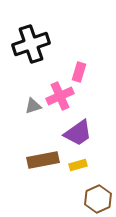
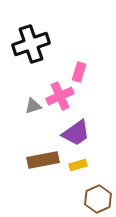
purple trapezoid: moved 2 px left
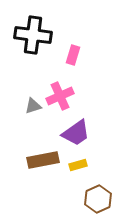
black cross: moved 2 px right, 9 px up; rotated 27 degrees clockwise
pink rectangle: moved 6 px left, 17 px up
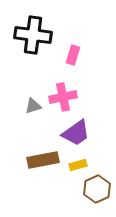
pink cross: moved 3 px right, 1 px down; rotated 12 degrees clockwise
brown hexagon: moved 1 px left, 10 px up
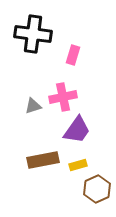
black cross: moved 1 px up
purple trapezoid: moved 1 px right, 3 px up; rotated 20 degrees counterclockwise
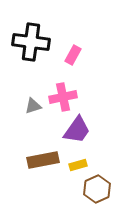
black cross: moved 2 px left, 8 px down
pink rectangle: rotated 12 degrees clockwise
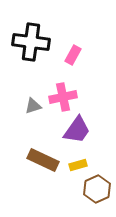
brown rectangle: rotated 36 degrees clockwise
